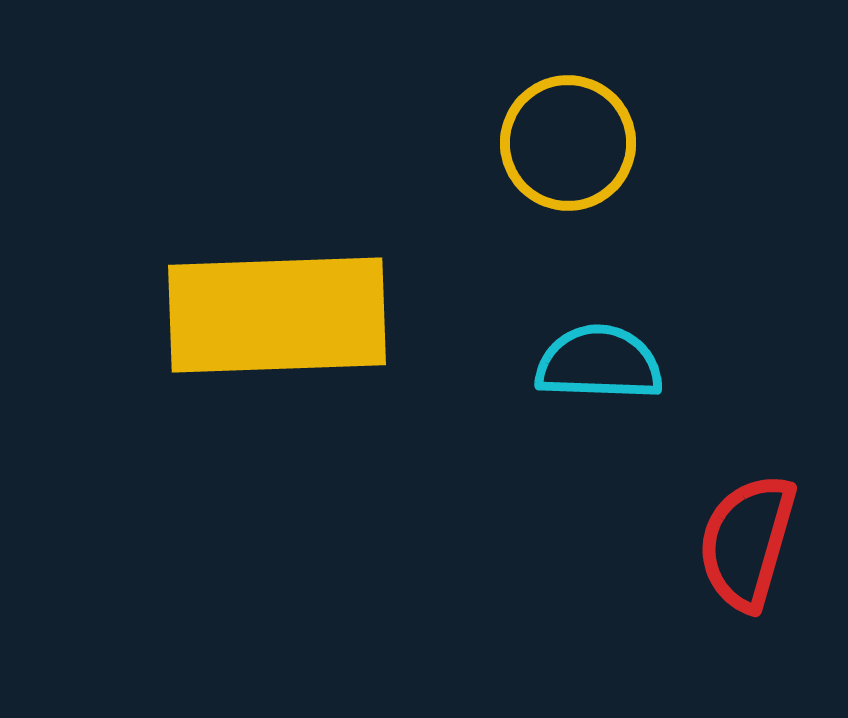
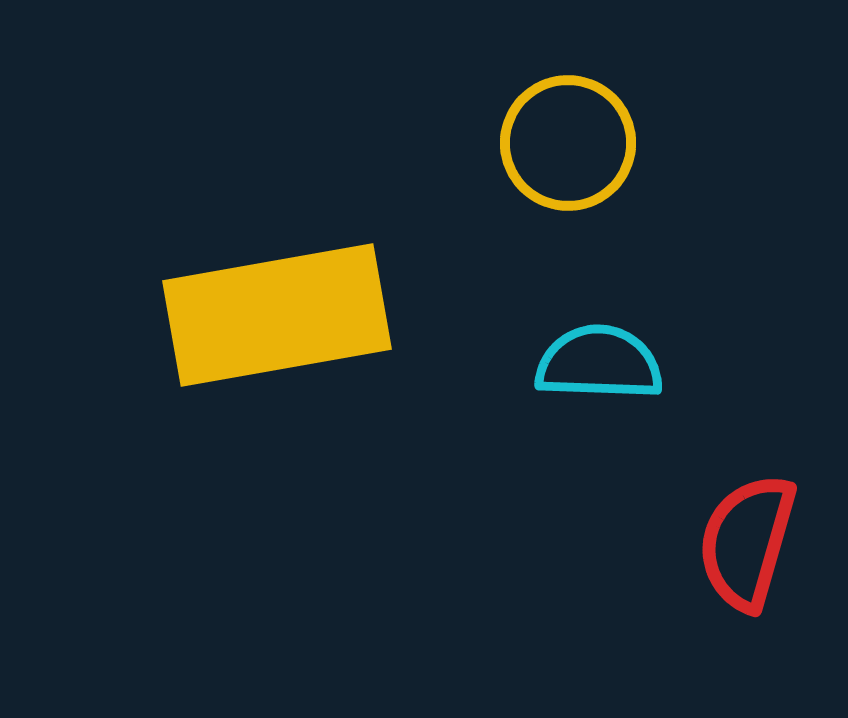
yellow rectangle: rotated 8 degrees counterclockwise
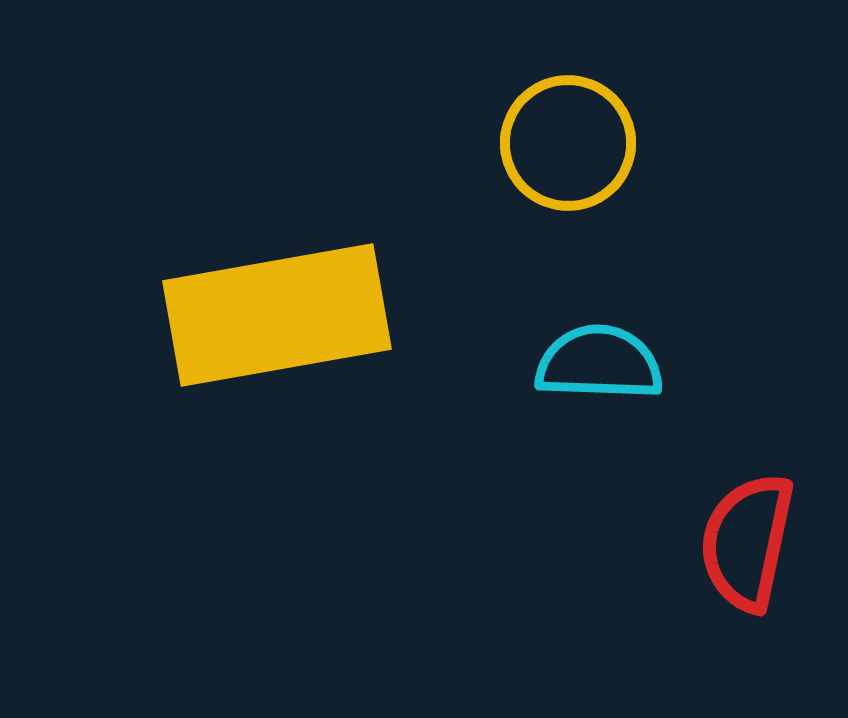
red semicircle: rotated 4 degrees counterclockwise
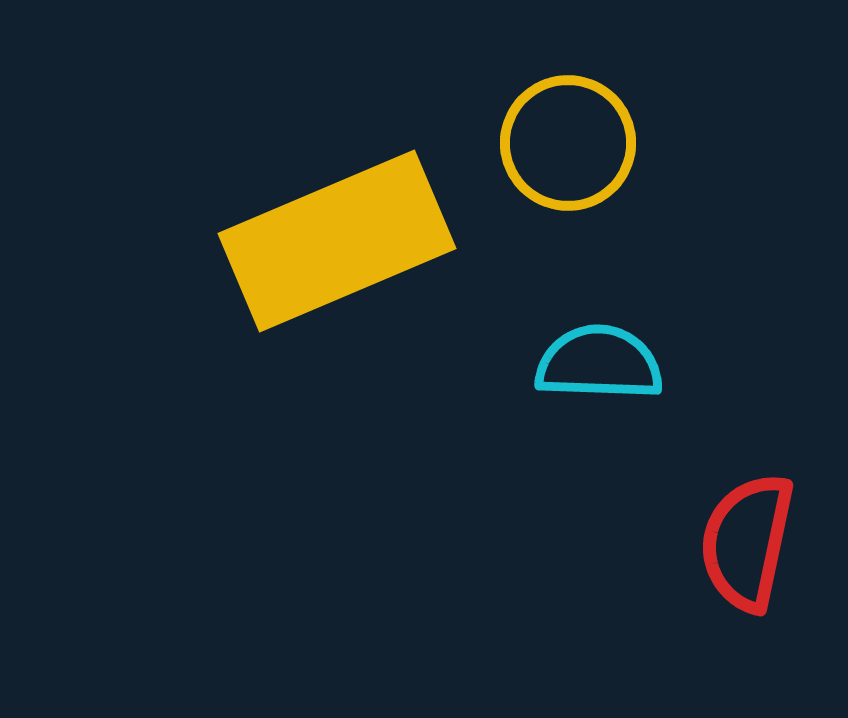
yellow rectangle: moved 60 px right, 74 px up; rotated 13 degrees counterclockwise
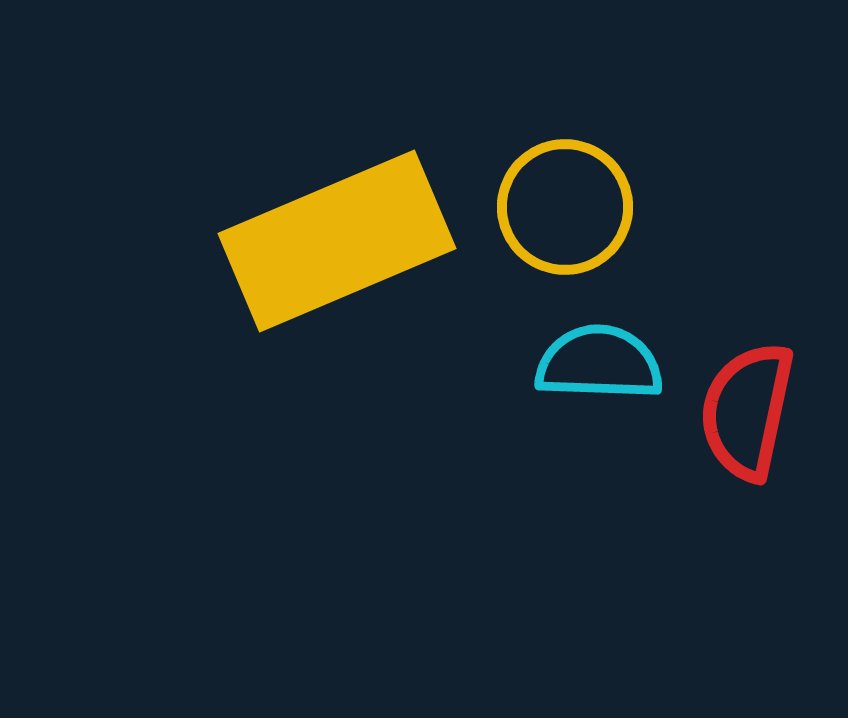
yellow circle: moved 3 px left, 64 px down
red semicircle: moved 131 px up
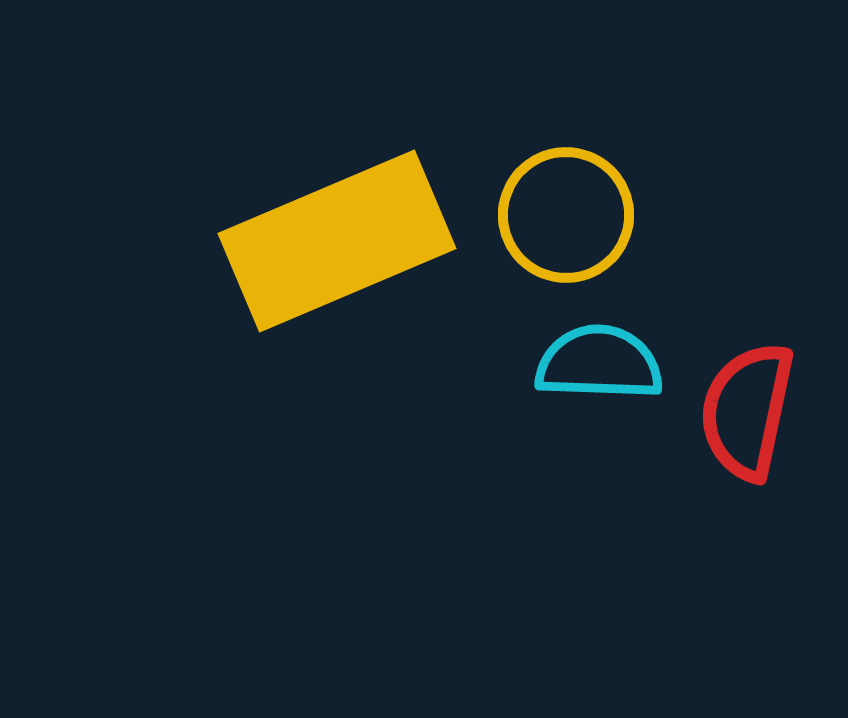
yellow circle: moved 1 px right, 8 px down
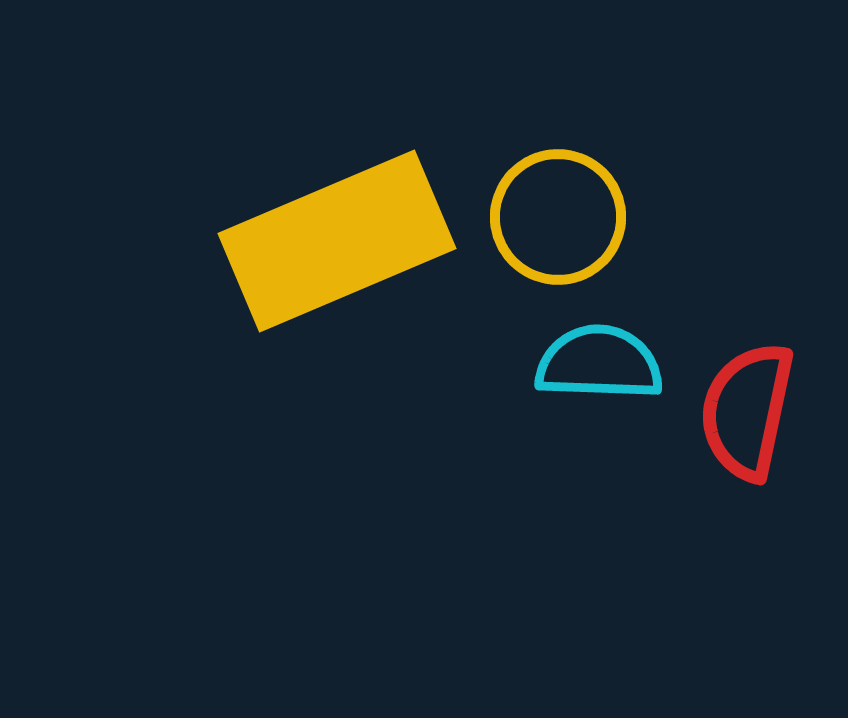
yellow circle: moved 8 px left, 2 px down
